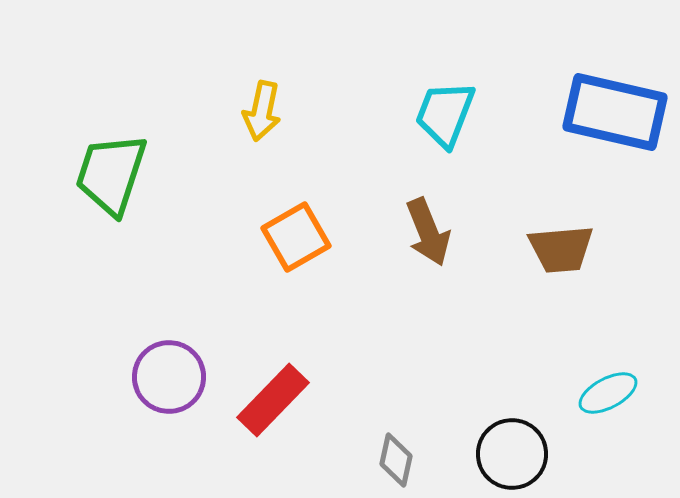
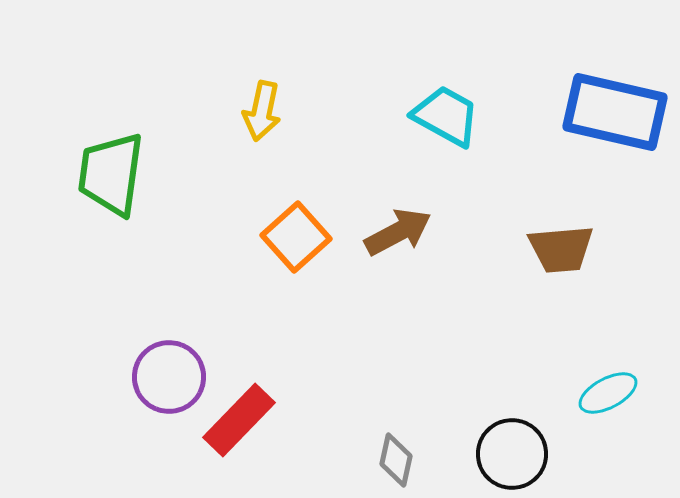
cyan trapezoid: moved 1 px right, 2 px down; rotated 98 degrees clockwise
green trapezoid: rotated 10 degrees counterclockwise
brown arrow: moved 30 px left; rotated 96 degrees counterclockwise
orange square: rotated 12 degrees counterclockwise
red rectangle: moved 34 px left, 20 px down
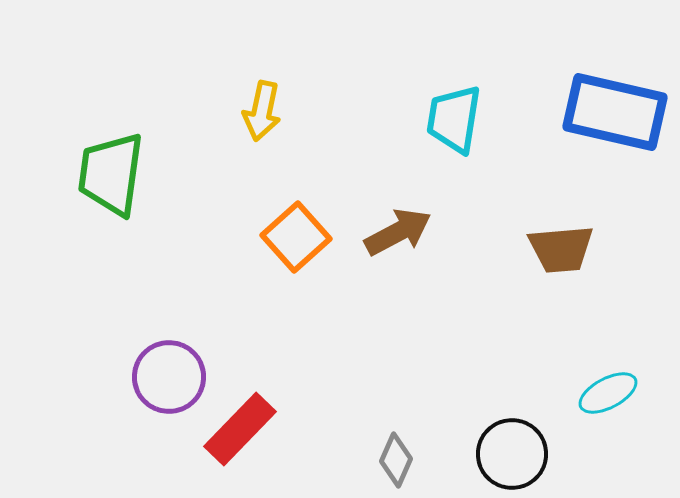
cyan trapezoid: moved 8 px right, 3 px down; rotated 110 degrees counterclockwise
red rectangle: moved 1 px right, 9 px down
gray diamond: rotated 12 degrees clockwise
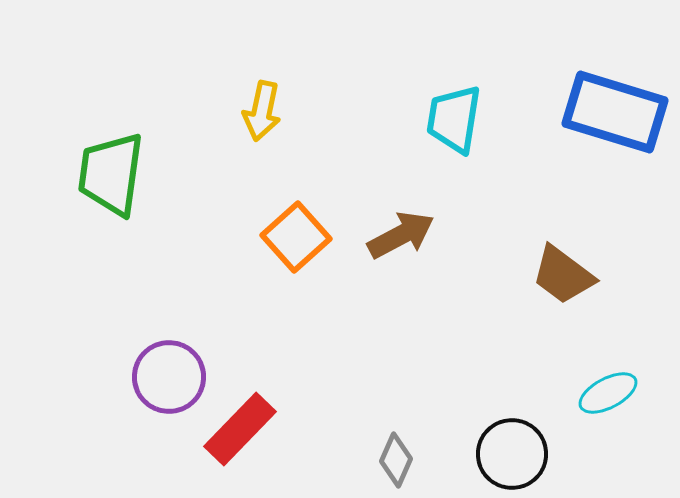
blue rectangle: rotated 4 degrees clockwise
brown arrow: moved 3 px right, 3 px down
brown trapezoid: moved 2 px right, 26 px down; rotated 42 degrees clockwise
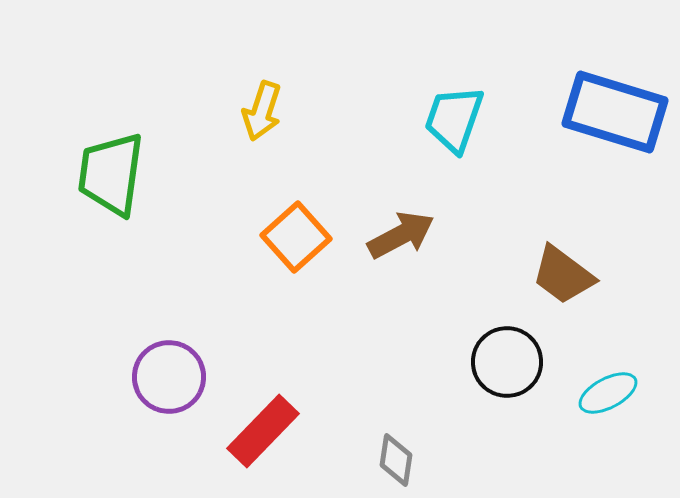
yellow arrow: rotated 6 degrees clockwise
cyan trapezoid: rotated 10 degrees clockwise
red rectangle: moved 23 px right, 2 px down
black circle: moved 5 px left, 92 px up
gray diamond: rotated 16 degrees counterclockwise
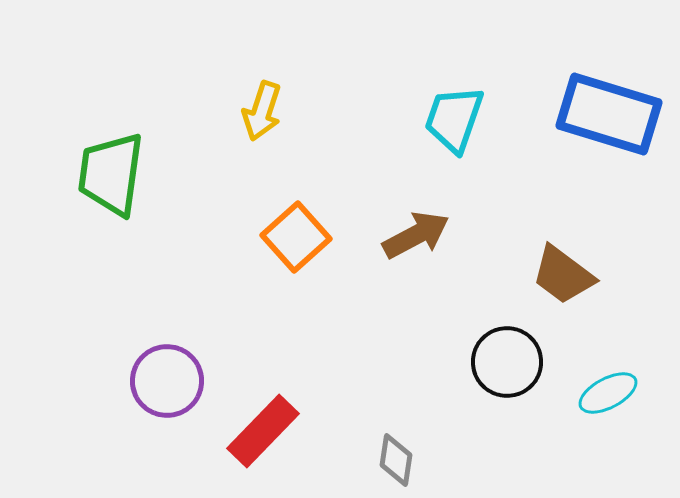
blue rectangle: moved 6 px left, 2 px down
brown arrow: moved 15 px right
purple circle: moved 2 px left, 4 px down
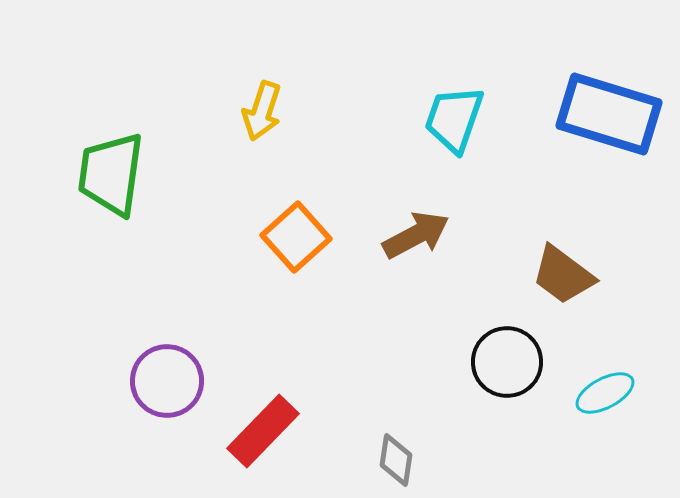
cyan ellipse: moved 3 px left
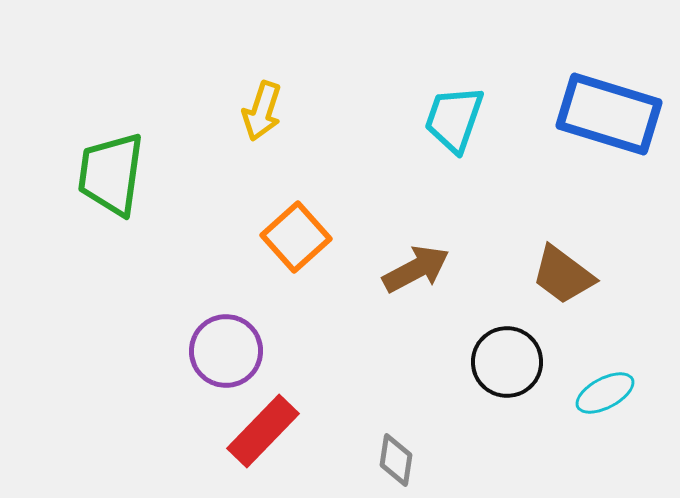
brown arrow: moved 34 px down
purple circle: moved 59 px right, 30 px up
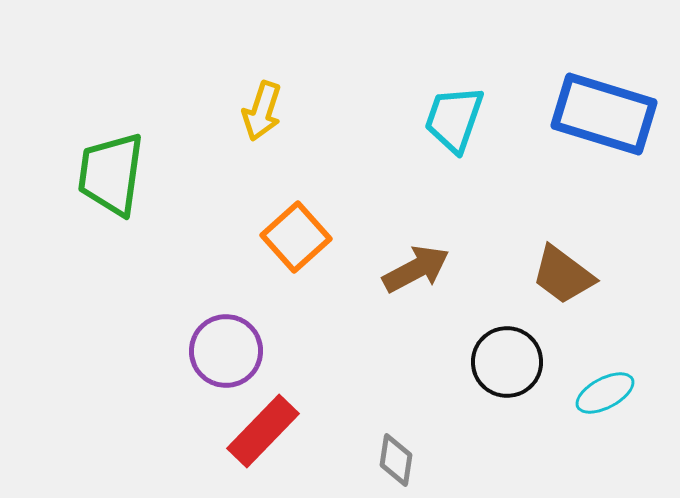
blue rectangle: moved 5 px left
